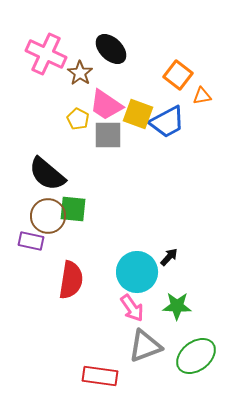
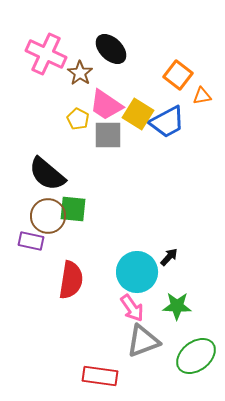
yellow square: rotated 12 degrees clockwise
gray triangle: moved 2 px left, 5 px up
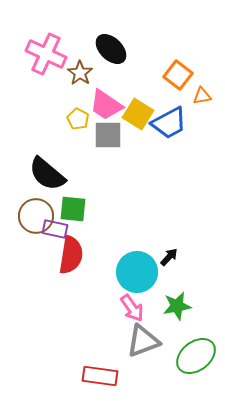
blue trapezoid: moved 2 px right, 1 px down
brown circle: moved 12 px left
purple rectangle: moved 24 px right, 12 px up
red semicircle: moved 25 px up
green star: rotated 12 degrees counterclockwise
